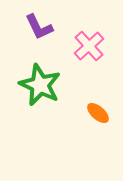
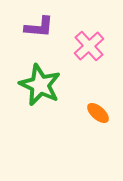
purple L-shape: rotated 60 degrees counterclockwise
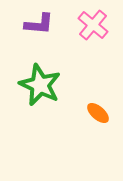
purple L-shape: moved 3 px up
pink cross: moved 4 px right, 21 px up; rotated 8 degrees counterclockwise
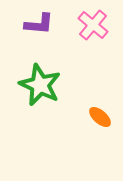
orange ellipse: moved 2 px right, 4 px down
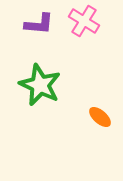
pink cross: moved 9 px left, 4 px up; rotated 8 degrees counterclockwise
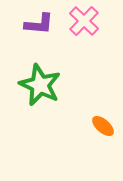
pink cross: rotated 12 degrees clockwise
orange ellipse: moved 3 px right, 9 px down
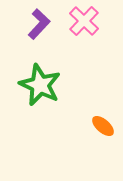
purple L-shape: rotated 52 degrees counterclockwise
